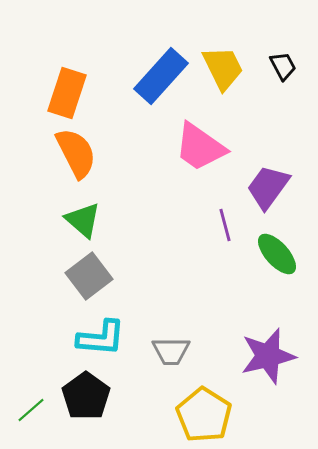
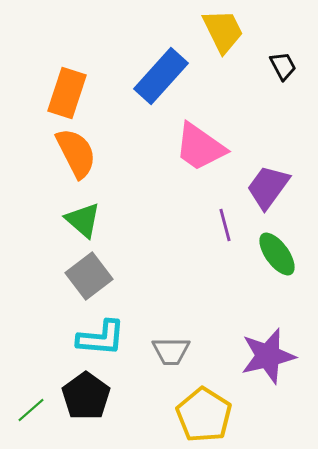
yellow trapezoid: moved 37 px up
green ellipse: rotated 6 degrees clockwise
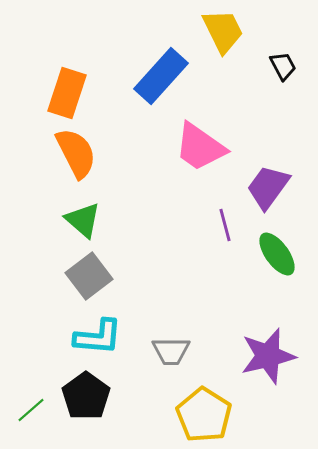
cyan L-shape: moved 3 px left, 1 px up
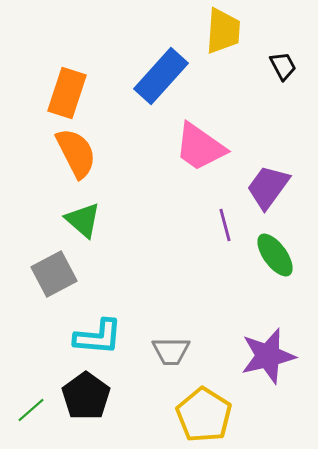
yellow trapezoid: rotated 30 degrees clockwise
green ellipse: moved 2 px left, 1 px down
gray square: moved 35 px left, 2 px up; rotated 9 degrees clockwise
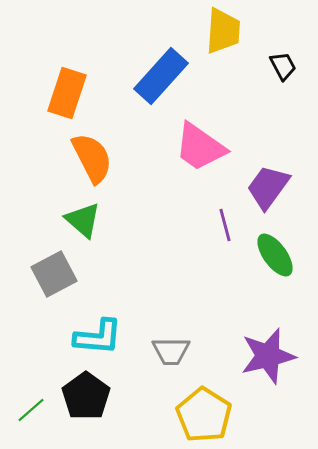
orange semicircle: moved 16 px right, 5 px down
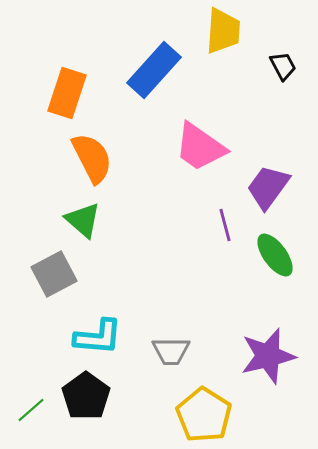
blue rectangle: moved 7 px left, 6 px up
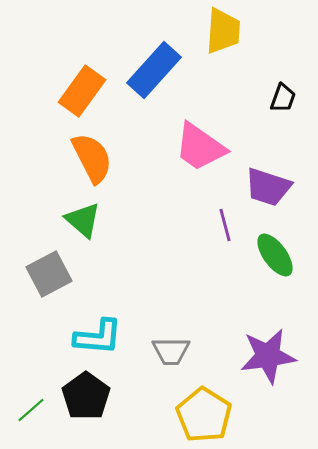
black trapezoid: moved 32 px down; rotated 48 degrees clockwise
orange rectangle: moved 15 px right, 2 px up; rotated 18 degrees clockwise
purple trapezoid: rotated 108 degrees counterclockwise
gray square: moved 5 px left
purple star: rotated 6 degrees clockwise
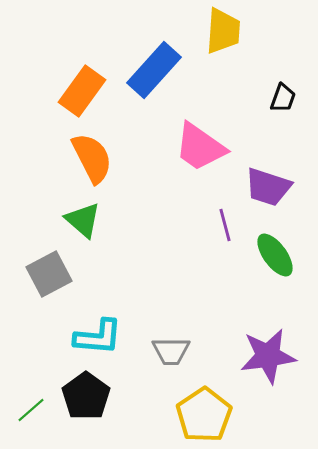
yellow pentagon: rotated 6 degrees clockwise
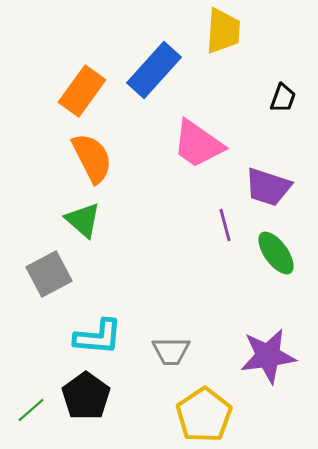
pink trapezoid: moved 2 px left, 3 px up
green ellipse: moved 1 px right, 2 px up
